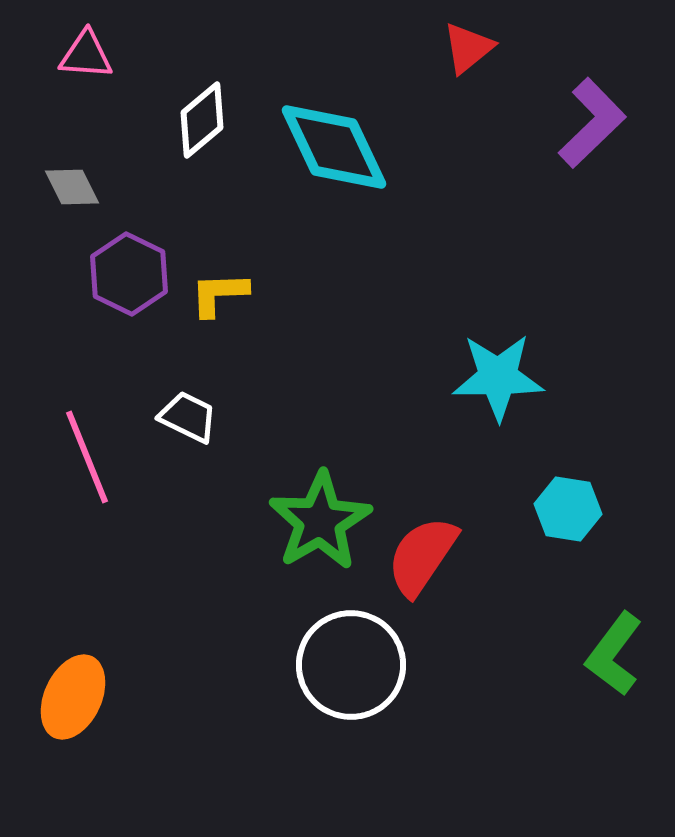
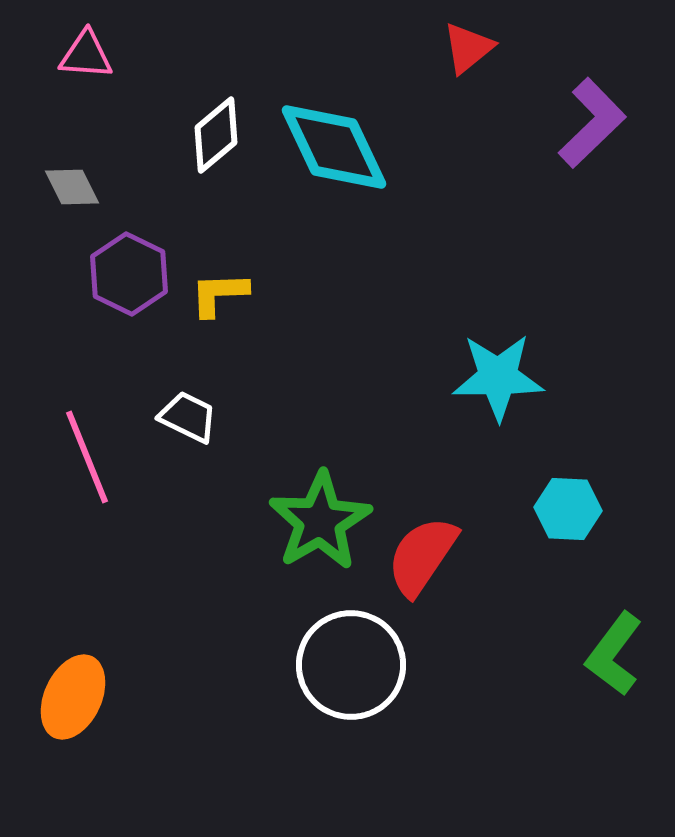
white diamond: moved 14 px right, 15 px down
cyan hexagon: rotated 6 degrees counterclockwise
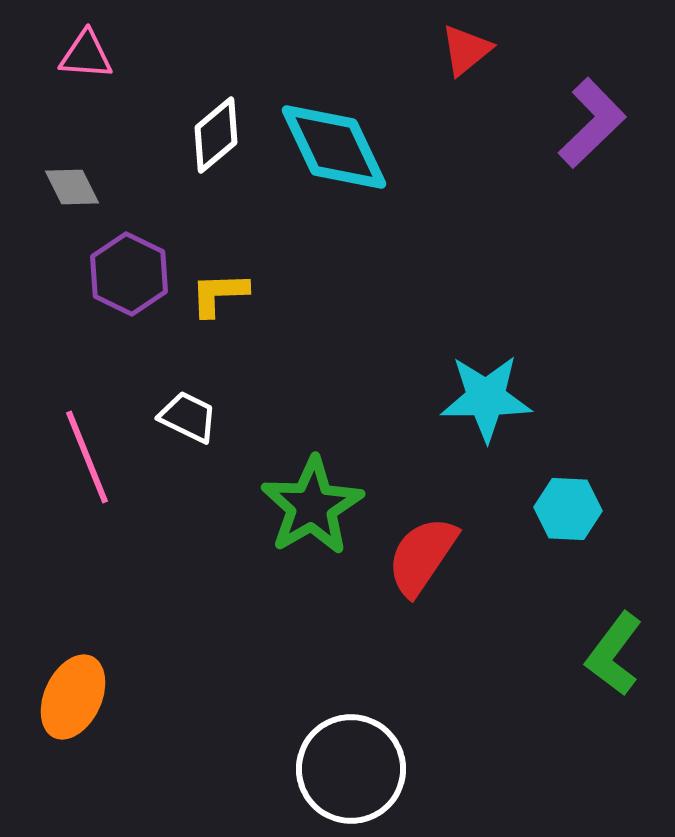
red triangle: moved 2 px left, 2 px down
cyan star: moved 12 px left, 21 px down
green star: moved 8 px left, 15 px up
white circle: moved 104 px down
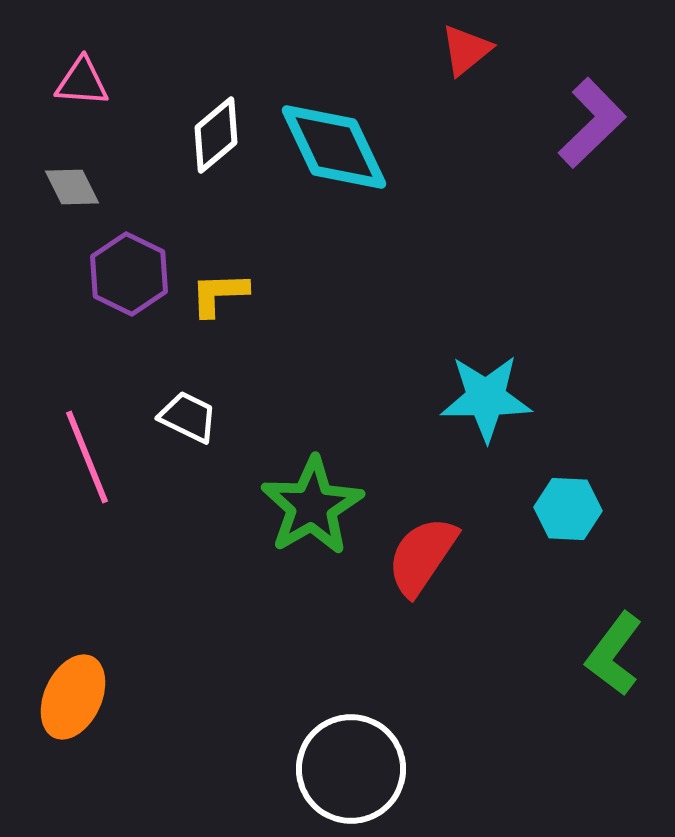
pink triangle: moved 4 px left, 27 px down
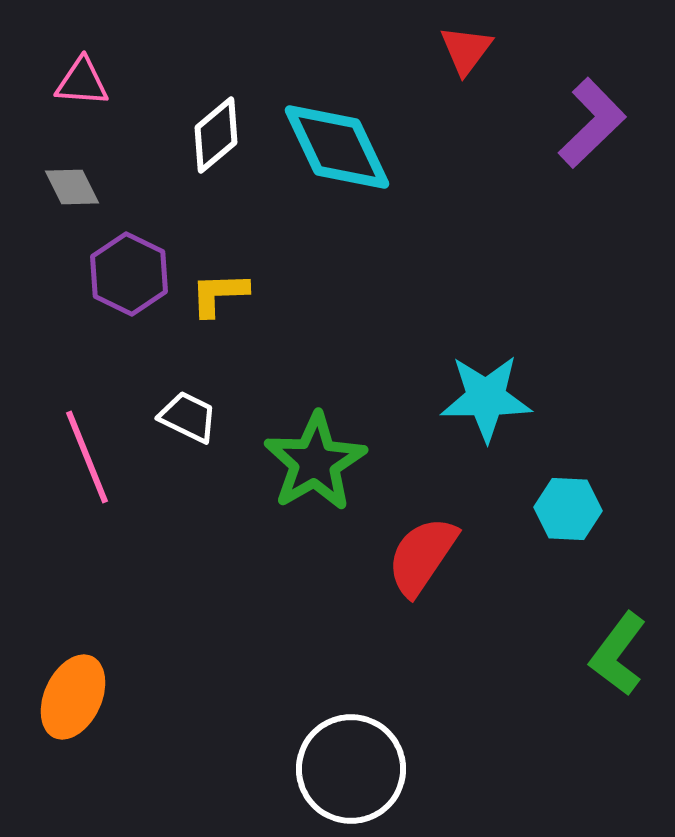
red triangle: rotated 14 degrees counterclockwise
cyan diamond: moved 3 px right
green star: moved 3 px right, 44 px up
green L-shape: moved 4 px right
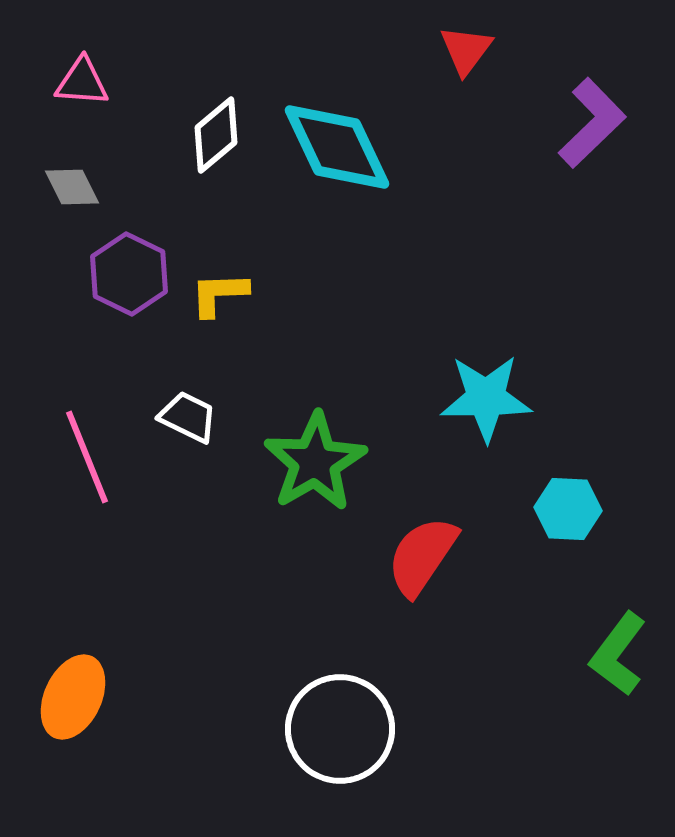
white circle: moved 11 px left, 40 px up
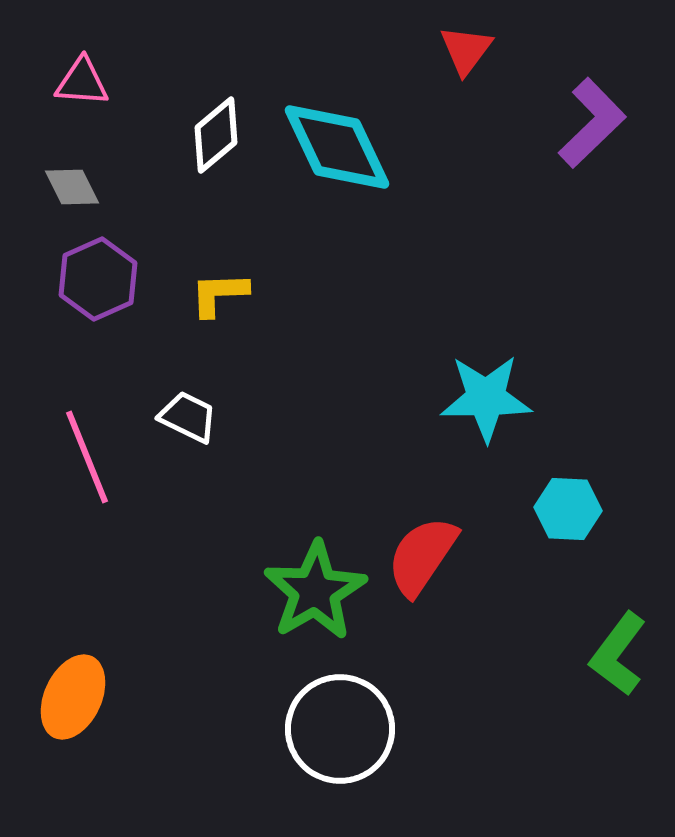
purple hexagon: moved 31 px left, 5 px down; rotated 10 degrees clockwise
green star: moved 129 px down
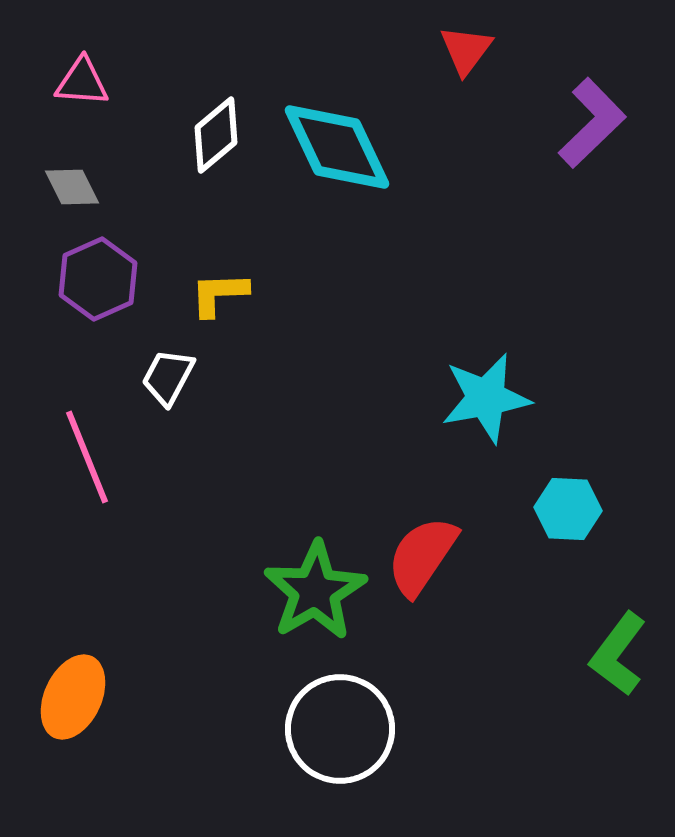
cyan star: rotated 10 degrees counterclockwise
white trapezoid: moved 20 px left, 40 px up; rotated 88 degrees counterclockwise
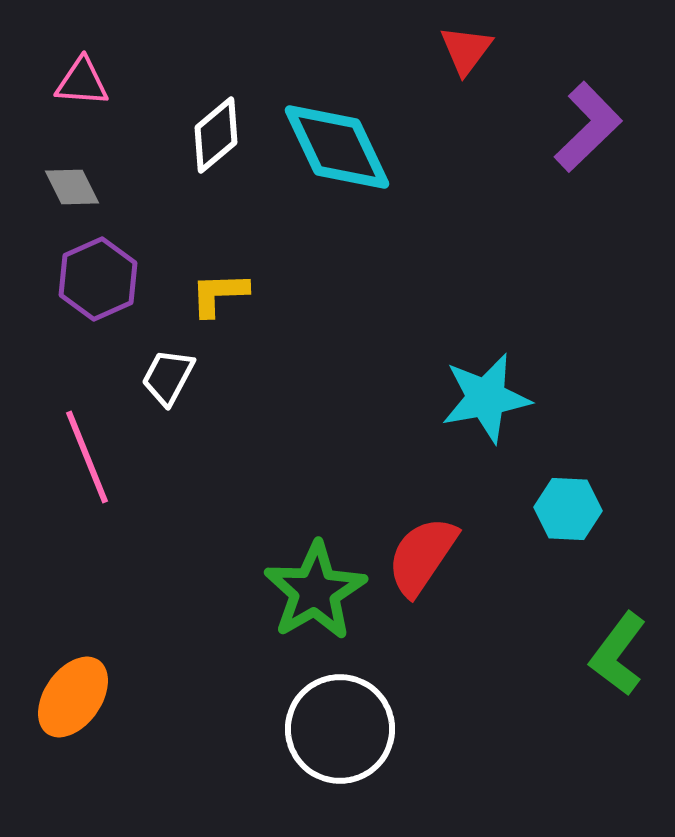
purple L-shape: moved 4 px left, 4 px down
orange ellipse: rotated 10 degrees clockwise
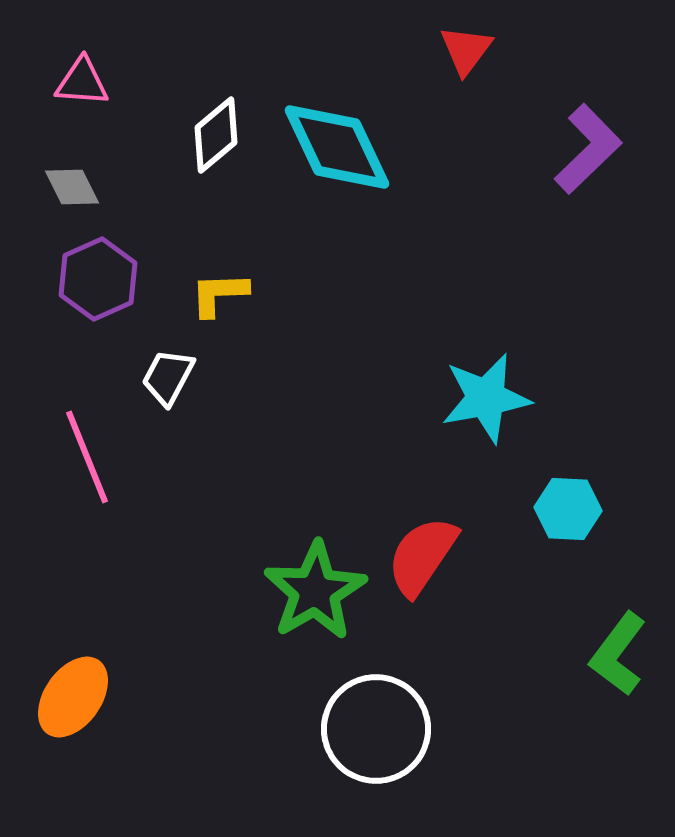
purple L-shape: moved 22 px down
white circle: moved 36 px right
